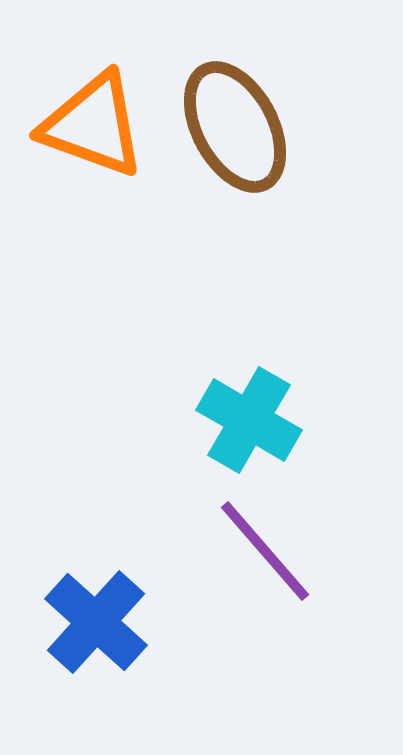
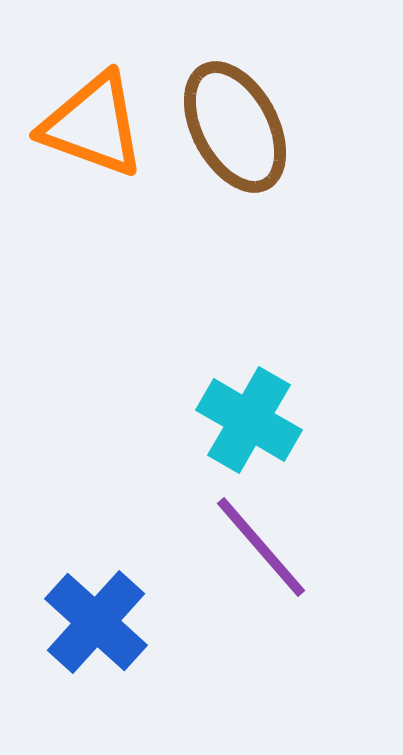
purple line: moved 4 px left, 4 px up
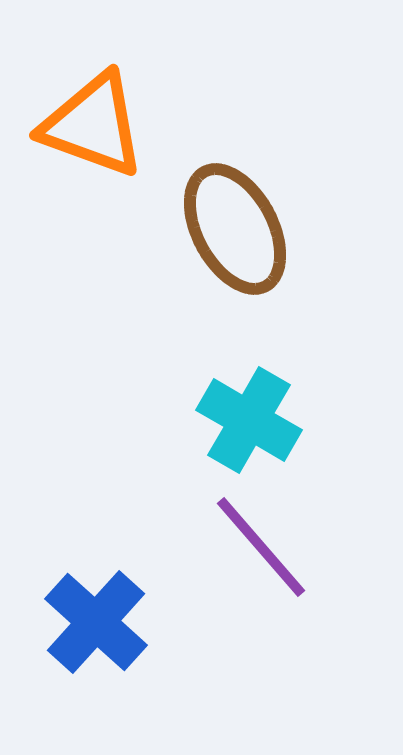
brown ellipse: moved 102 px down
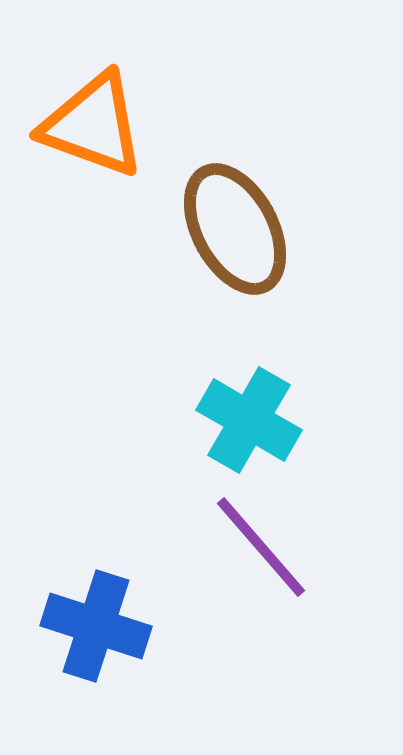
blue cross: moved 4 px down; rotated 24 degrees counterclockwise
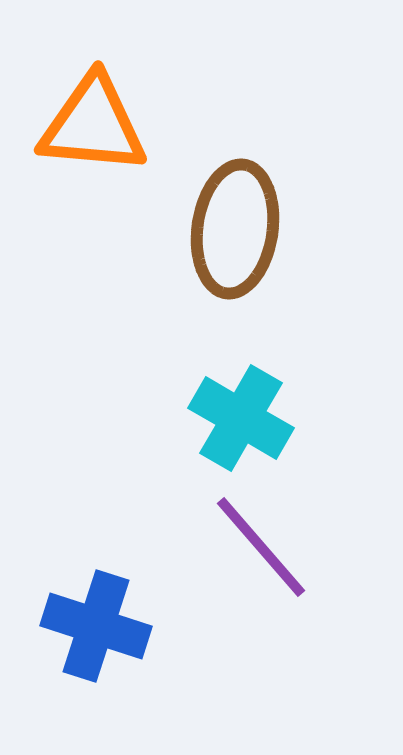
orange triangle: rotated 15 degrees counterclockwise
brown ellipse: rotated 36 degrees clockwise
cyan cross: moved 8 px left, 2 px up
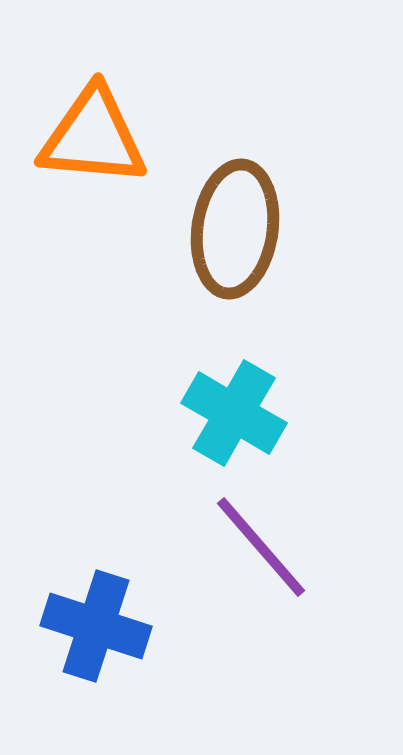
orange triangle: moved 12 px down
cyan cross: moved 7 px left, 5 px up
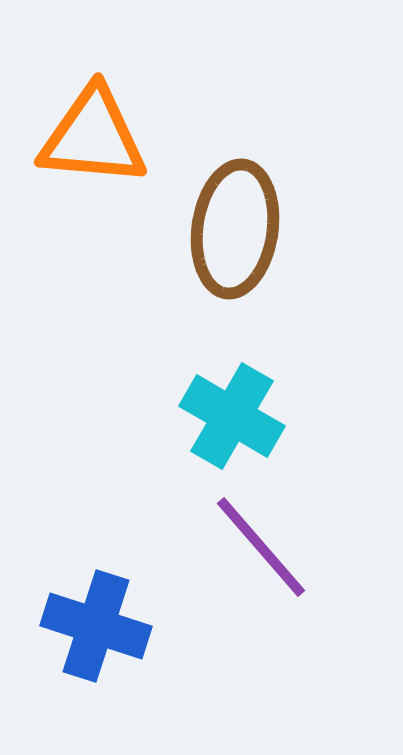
cyan cross: moved 2 px left, 3 px down
